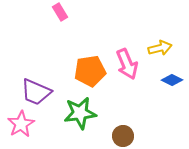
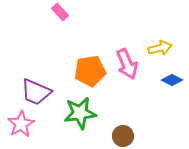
pink rectangle: rotated 12 degrees counterclockwise
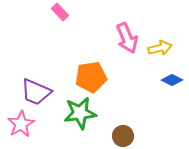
pink arrow: moved 26 px up
orange pentagon: moved 1 px right, 6 px down
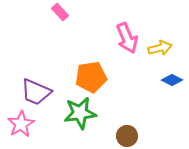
brown circle: moved 4 px right
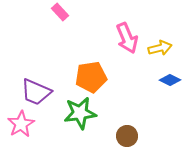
blue diamond: moved 2 px left
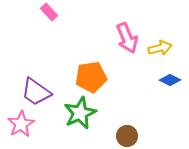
pink rectangle: moved 11 px left
purple trapezoid: rotated 12 degrees clockwise
green star: rotated 16 degrees counterclockwise
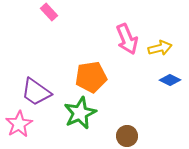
pink arrow: moved 1 px down
pink star: moved 2 px left
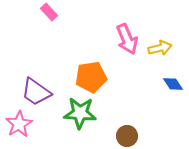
blue diamond: moved 3 px right, 4 px down; rotated 30 degrees clockwise
green star: rotated 28 degrees clockwise
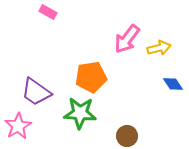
pink rectangle: moved 1 px left; rotated 18 degrees counterclockwise
pink arrow: rotated 60 degrees clockwise
yellow arrow: moved 1 px left
pink star: moved 1 px left, 2 px down
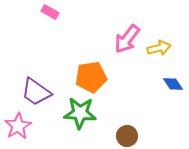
pink rectangle: moved 2 px right
